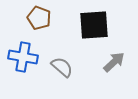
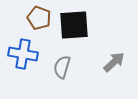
black square: moved 20 px left
blue cross: moved 3 px up
gray semicircle: rotated 115 degrees counterclockwise
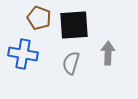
gray arrow: moved 6 px left, 9 px up; rotated 45 degrees counterclockwise
gray semicircle: moved 9 px right, 4 px up
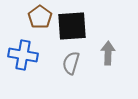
brown pentagon: moved 1 px right, 1 px up; rotated 15 degrees clockwise
black square: moved 2 px left, 1 px down
blue cross: moved 1 px down
